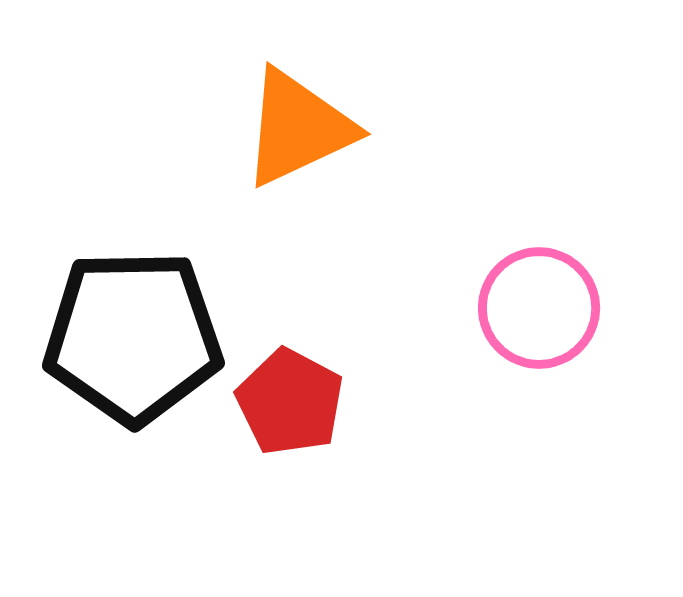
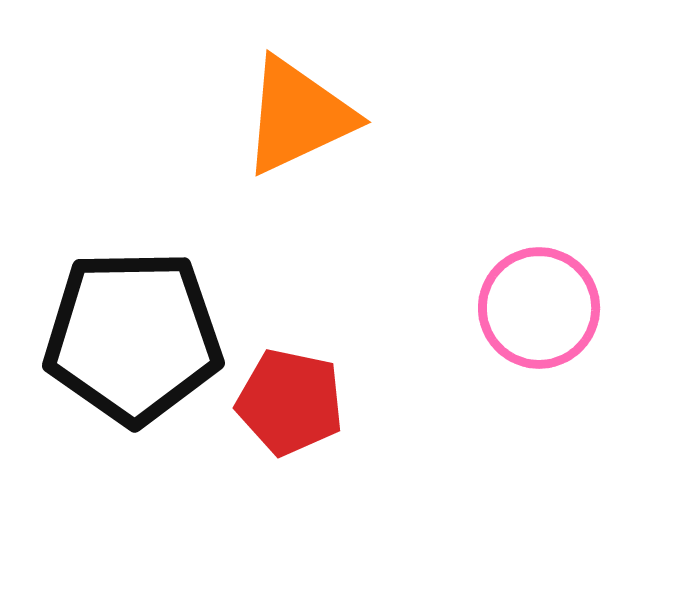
orange triangle: moved 12 px up
red pentagon: rotated 16 degrees counterclockwise
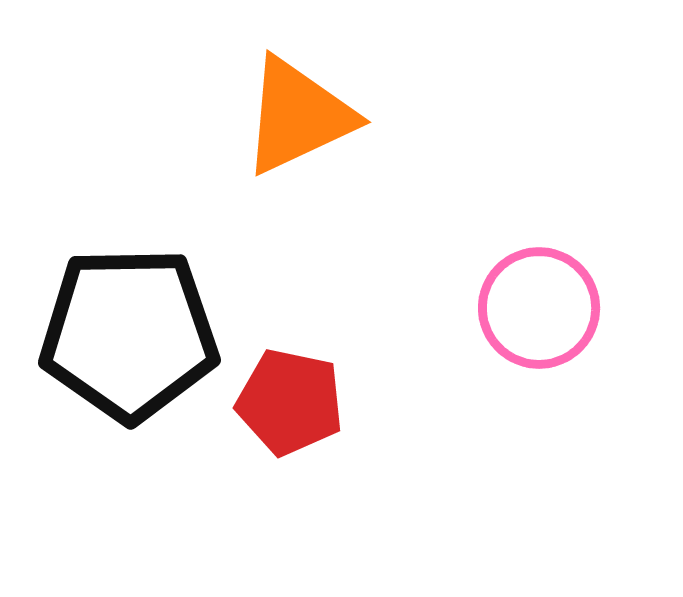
black pentagon: moved 4 px left, 3 px up
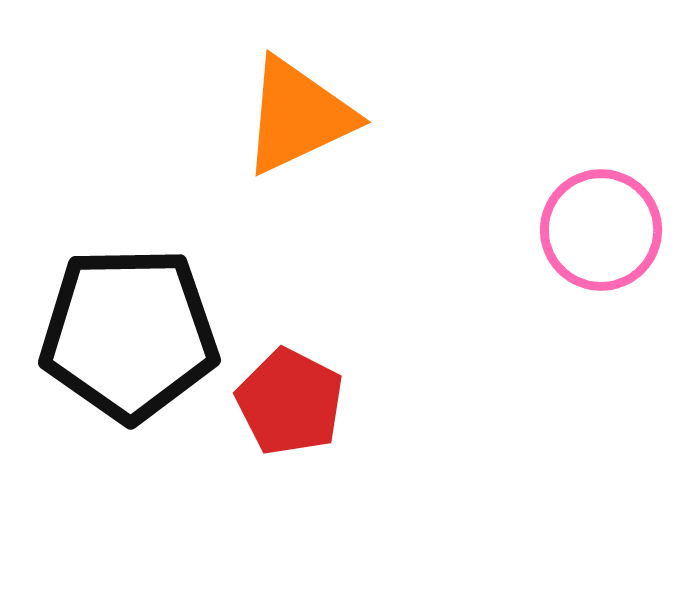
pink circle: moved 62 px right, 78 px up
red pentagon: rotated 15 degrees clockwise
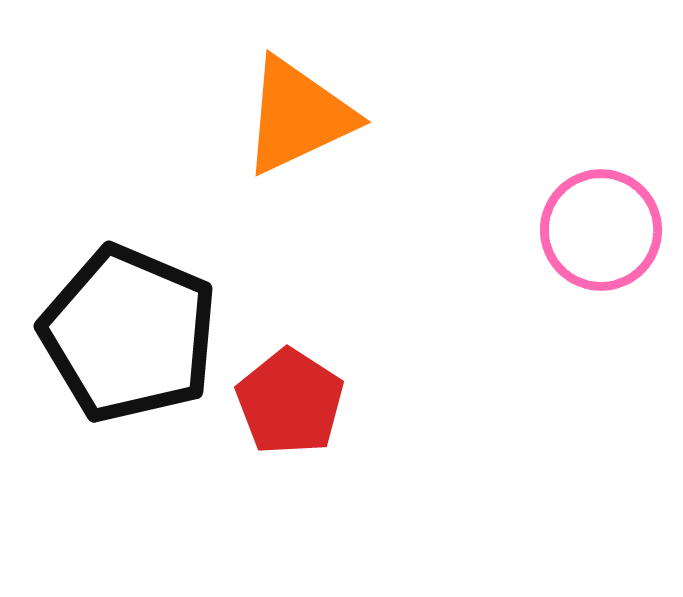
black pentagon: rotated 24 degrees clockwise
red pentagon: rotated 6 degrees clockwise
